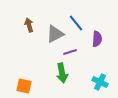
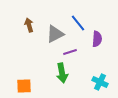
blue line: moved 2 px right
orange square: rotated 14 degrees counterclockwise
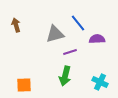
brown arrow: moved 13 px left
gray triangle: rotated 12 degrees clockwise
purple semicircle: rotated 98 degrees counterclockwise
green arrow: moved 3 px right, 3 px down; rotated 24 degrees clockwise
orange square: moved 1 px up
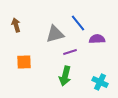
orange square: moved 23 px up
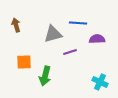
blue line: rotated 48 degrees counterclockwise
gray triangle: moved 2 px left
green arrow: moved 20 px left
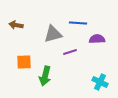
brown arrow: rotated 64 degrees counterclockwise
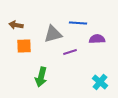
orange square: moved 16 px up
green arrow: moved 4 px left, 1 px down
cyan cross: rotated 14 degrees clockwise
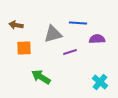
orange square: moved 2 px down
green arrow: rotated 108 degrees clockwise
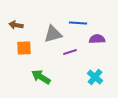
cyan cross: moved 5 px left, 5 px up
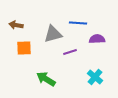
green arrow: moved 5 px right, 2 px down
